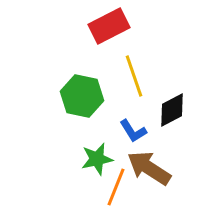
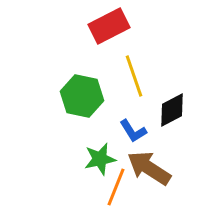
green star: moved 3 px right
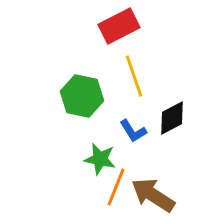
red rectangle: moved 10 px right
black diamond: moved 8 px down
green star: rotated 24 degrees clockwise
brown arrow: moved 4 px right, 27 px down
